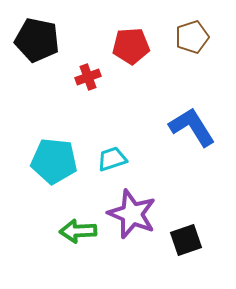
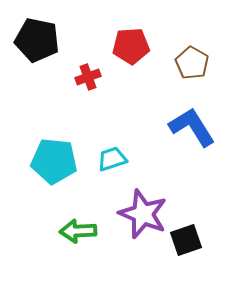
brown pentagon: moved 26 px down; rotated 24 degrees counterclockwise
purple star: moved 11 px right
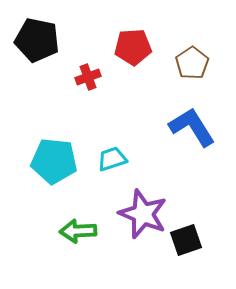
red pentagon: moved 2 px right, 1 px down
brown pentagon: rotated 8 degrees clockwise
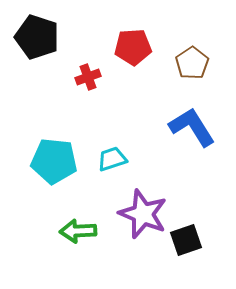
black pentagon: moved 3 px up; rotated 6 degrees clockwise
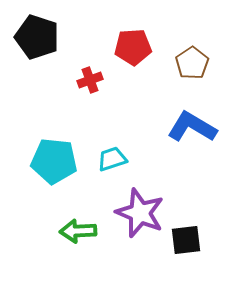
red cross: moved 2 px right, 3 px down
blue L-shape: rotated 27 degrees counterclockwise
purple star: moved 3 px left, 1 px up
black square: rotated 12 degrees clockwise
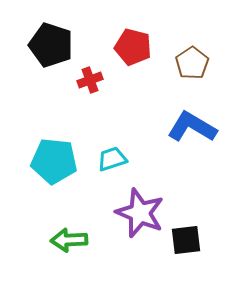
black pentagon: moved 14 px right, 8 px down
red pentagon: rotated 18 degrees clockwise
green arrow: moved 9 px left, 9 px down
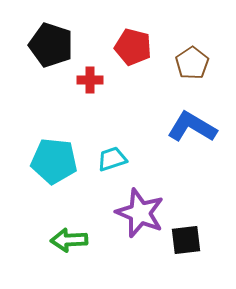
red cross: rotated 20 degrees clockwise
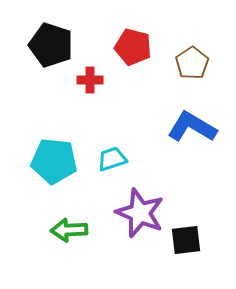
green arrow: moved 10 px up
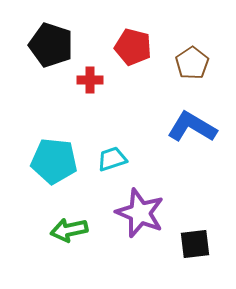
green arrow: rotated 9 degrees counterclockwise
black square: moved 9 px right, 4 px down
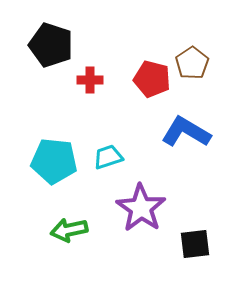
red pentagon: moved 19 px right, 32 px down
blue L-shape: moved 6 px left, 5 px down
cyan trapezoid: moved 4 px left, 2 px up
purple star: moved 1 px right, 5 px up; rotated 12 degrees clockwise
